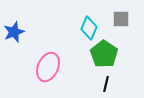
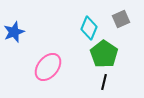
gray square: rotated 24 degrees counterclockwise
pink ellipse: rotated 16 degrees clockwise
black line: moved 2 px left, 2 px up
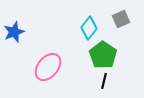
cyan diamond: rotated 15 degrees clockwise
green pentagon: moved 1 px left, 1 px down
black line: moved 1 px up
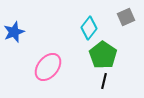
gray square: moved 5 px right, 2 px up
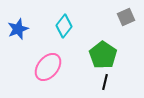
cyan diamond: moved 25 px left, 2 px up
blue star: moved 4 px right, 3 px up
black line: moved 1 px right, 1 px down
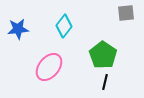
gray square: moved 4 px up; rotated 18 degrees clockwise
blue star: rotated 15 degrees clockwise
pink ellipse: moved 1 px right
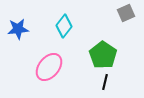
gray square: rotated 18 degrees counterclockwise
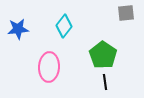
gray square: rotated 18 degrees clockwise
pink ellipse: rotated 36 degrees counterclockwise
black line: rotated 21 degrees counterclockwise
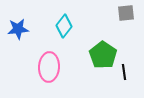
black line: moved 19 px right, 10 px up
